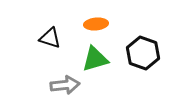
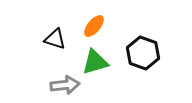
orange ellipse: moved 2 px left, 2 px down; rotated 45 degrees counterclockwise
black triangle: moved 5 px right, 1 px down
green triangle: moved 3 px down
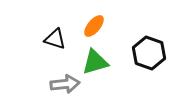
black hexagon: moved 6 px right
gray arrow: moved 1 px up
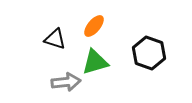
gray arrow: moved 1 px right, 2 px up
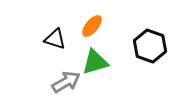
orange ellipse: moved 2 px left
black hexagon: moved 1 px right, 7 px up
gray arrow: rotated 24 degrees counterclockwise
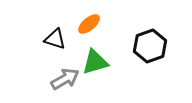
orange ellipse: moved 3 px left, 2 px up; rotated 10 degrees clockwise
black hexagon: rotated 20 degrees clockwise
gray arrow: moved 1 px left, 3 px up
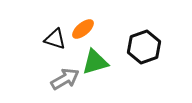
orange ellipse: moved 6 px left, 5 px down
black hexagon: moved 6 px left, 1 px down
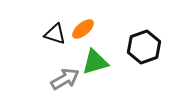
black triangle: moved 5 px up
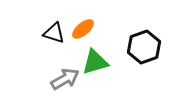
black triangle: moved 1 px left, 1 px up
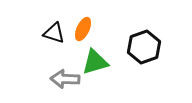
orange ellipse: rotated 25 degrees counterclockwise
gray arrow: rotated 148 degrees counterclockwise
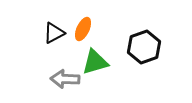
black triangle: rotated 45 degrees counterclockwise
